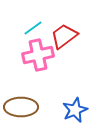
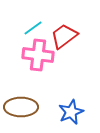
pink cross: rotated 20 degrees clockwise
blue star: moved 4 px left, 2 px down
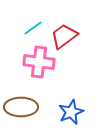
pink cross: moved 1 px right, 7 px down
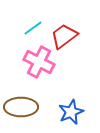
pink cross: rotated 20 degrees clockwise
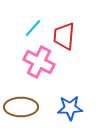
cyan line: rotated 12 degrees counterclockwise
red trapezoid: rotated 48 degrees counterclockwise
blue star: moved 1 px left, 4 px up; rotated 20 degrees clockwise
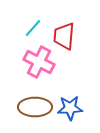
brown ellipse: moved 14 px right
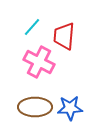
cyan line: moved 1 px left, 1 px up
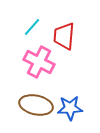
brown ellipse: moved 1 px right, 2 px up; rotated 12 degrees clockwise
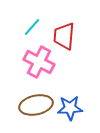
brown ellipse: rotated 24 degrees counterclockwise
